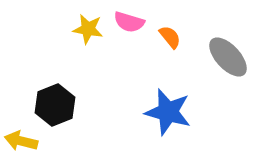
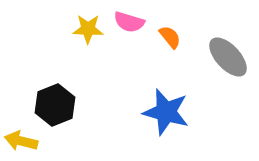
yellow star: rotated 8 degrees counterclockwise
blue star: moved 2 px left
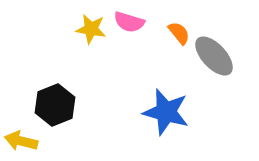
yellow star: moved 3 px right; rotated 8 degrees clockwise
orange semicircle: moved 9 px right, 4 px up
gray ellipse: moved 14 px left, 1 px up
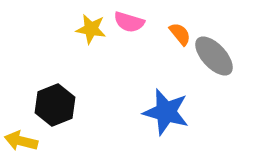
orange semicircle: moved 1 px right, 1 px down
